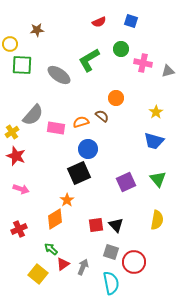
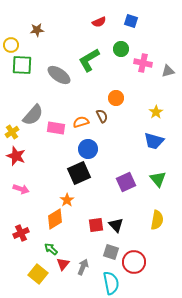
yellow circle: moved 1 px right, 1 px down
brown semicircle: rotated 24 degrees clockwise
red cross: moved 2 px right, 4 px down
red triangle: rotated 16 degrees counterclockwise
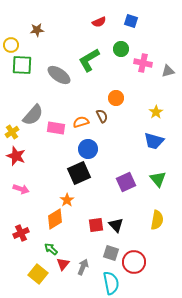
gray square: moved 1 px down
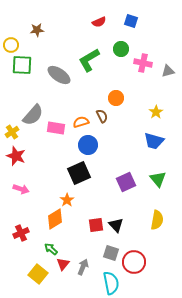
blue circle: moved 4 px up
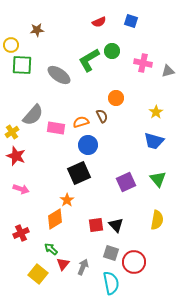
green circle: moved 9 px left, 2 px down
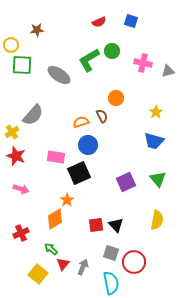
pink rectangle: moved 29 px down
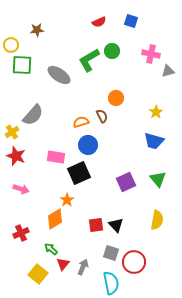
pink cross: moved 8 px right, 9 px up
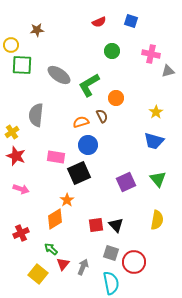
green L-shape: moved 25 px down
gray semicircle: moved 3 px right; rotated 145 degrees clockwise
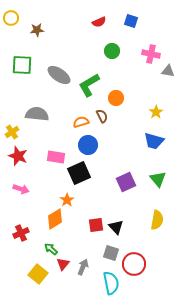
yellow circle: moved 27 px up
gray triangle: rotated 24 degrees clockwise
gray semicircle: moved 1 px right, 1 px up; rotated 90 degrees clockwise
red star: moved 2 px right
black triangle: moved 2 px down
red circle: moved 2 px down
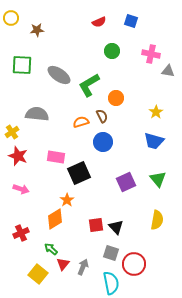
blue circle: moved 15 px right, 3 px up
